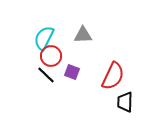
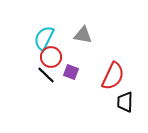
gray triangle: rotated 12 degrees clockwise
red circle: moved 1 px down
purple square: moved 1 px left
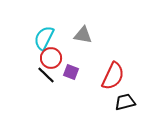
red circle: moved 1 px down
black trapezoid: rotated 75 degrees clockwise
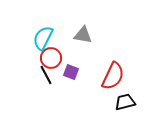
cyan semicircle: moved 1 px left
black line: rotated 18 degrees clockwise
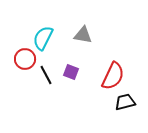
red circle: moved 26 px left, 1 px down
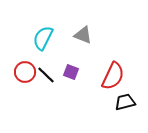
gray triangle: rotated 12 degrees clockwise
red circle: moved 13 px down
black line: rotated 18 degrees counterclockwise
